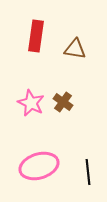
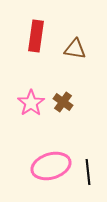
pink star: rotated 12 degrees clockwise
pink ellipse: moved 12 px right
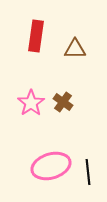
brown triangle: rotated 10 degrees counterclockwise
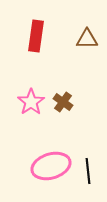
brown triangle: moved 12 px right, 10 px up
pink star: moved 1 px up
black line: moved 1 px up
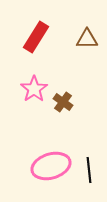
red rectangle: moved 1 px down; rotated 24 degrees clockwise
pink star: moved 3 px right, 13 px up
black line: moved 1 px right, 1 px up
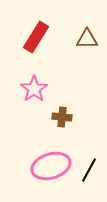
brown cross: moved 1 px left, 15 px down; rotated 30 degrees counterclockwise
black line: rotated 35 degrees clockwise
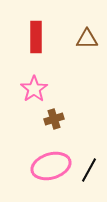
red rectangle: rotated 32 degrees counterclockwise
brown cross: moved 8 px left, 2 px down; rotated 24 degrees counterclockwise
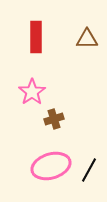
pink star: moved 2 px left, 3 px down
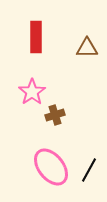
brown triangle: moved 9 px down
brown cross: moved 1 px right, 4 px up
pink ellipse: moved 1 px down; rotated 69 degrees clockwise
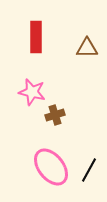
pink star: rotated 24 degrees counterclockwise
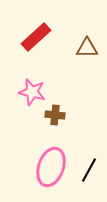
red rectangle: rotated 48 degrees clockwise
brown cross: rotated 24 degrees clockwise
pink ellipse: rotated 57 degrees clockwise
